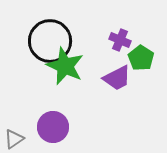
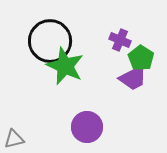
purple trapezoid: moved 16 px right
purple circle: moved 34 px right
gray triangle: rotated 20 degrees clockwise
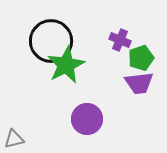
black circle: moved 1 px right
green pentagon: rotated 20 degrees clockwise
green star: moved 1 px right, 1 px up; rotated 21 degrees clockwise
purple trapezoid: moved 6 px right, 5 px down; rotated 20 degrees clockwise
purple circle: moved 8 px up
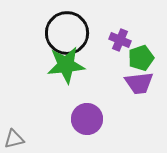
black circle: moved 16 px right, 8 px up
green star: rotated 21 degrees clockwise
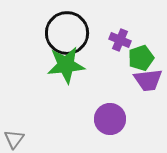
purple trapezoid: moved 9 px right, 3 px up
purple circle: moved 23 px right
gray triangle: rotated 40 degrees counterclockwise
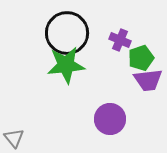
gray triangle: moved 1 px up; rotated 15 degrees counterclockwise
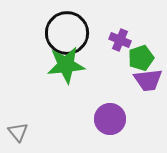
gray triangle: moved 4 px right, 6 px up
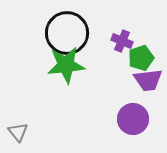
purple cross: moved 2 px right, 1 px down
purple circle: moved 23 px right
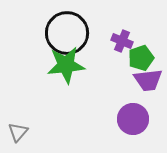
gray triangle: rotated 20 degrees clockwise
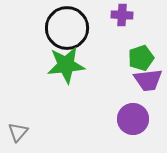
black circle: moved 5 px up
purple cross: moved 26 px up; rotated 20 degrees counterclockwise
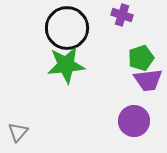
purple cross: rotated 15 degrees clockwise
purple circle: moved 1 px right, 2 px down
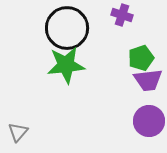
purple circle: moved 15 px right
